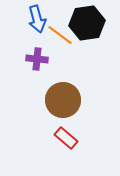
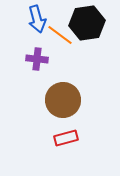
red rectangle: rotated 55 degrees counterclockwise
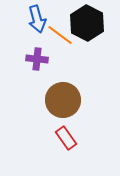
black hexagon: rotated 24 degrees counterclockwise
red rectangle: rotated 70 degrees clockwise
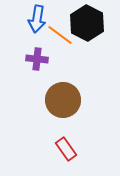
blue arrow: rotated 24 degrees clockwise
red rectangle: moved 11 px down
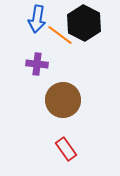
black hexagon: moved 3 px left
purple cross: moved 5 px down
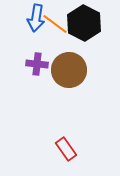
blue arrow: moved 1 px left, 1 px up
orange line: moved 5 px left, 11 px up
brown circle: moved 6 px right, 30 px up
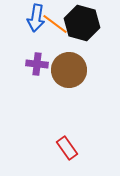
black hexagon: moved 2 px left; rotated 12 degrees counterclockwise
red rectangle: moved 1 px right, 1 px up
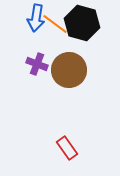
purple cross: rotated 15 degrees clockwise
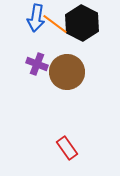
black hexagon: rotated 12 degrees clockwise
brown circle: moved 2 px left, 2 px down
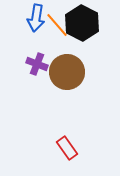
orange line: moved 2 px right, 1 px down; rotated 12 degrees clockwise
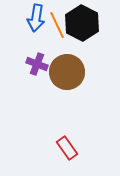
orange line: rotated 16 degrees clockwise
